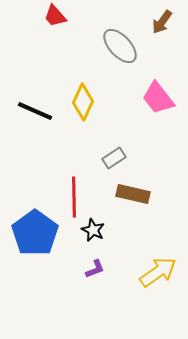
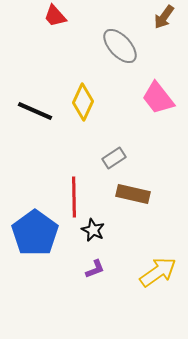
brown arrow: moved 2 px right, 5 px up
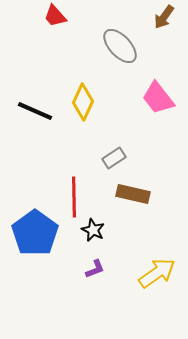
yellow arrow: moved 1 px left, 1 px down
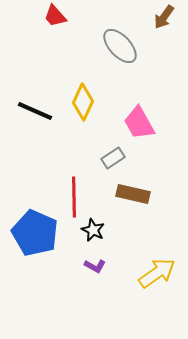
pink trapezoid: moved 19 px left, 25 px down; rotated 9 degrees clockwise
gray rectangle: moved 1 px left
blue pentagon: rotated 12 degrees counterclockwise
purple L-shape: moved 3 px up; rotated 50 degrees clockwise
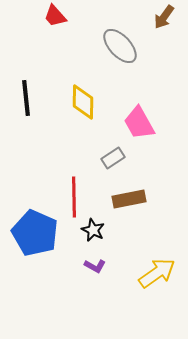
yellow diamond: rotated 24 degrees counterclockwise
black line: moved 9 px left, 13 px up; rotated 60 degrees clockwise
brown rectangle: moved 4 px left, 5 px down; rotated 24 degrees counterclockwise
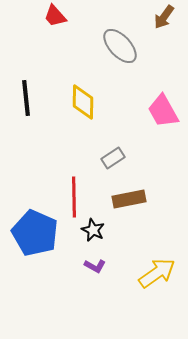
pink trapezoid: moved 24 px right, 12 px up
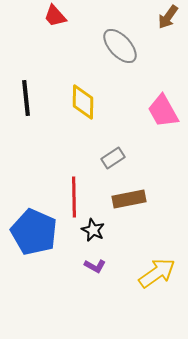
brown arrow: moved 4 px right
blue pentagon: moved 1 px left, 1 px up
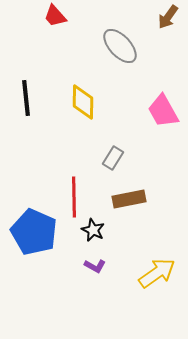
gray rectangle: rotated 25 degrees counterclockwise
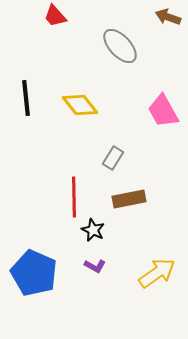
brown arrow: rotated 75 degrees clockwise
yellow diamond: moved 3 px left, 3 px down; rotated 39 degrees counterclockwise
blue pentagon: moved 41 px down
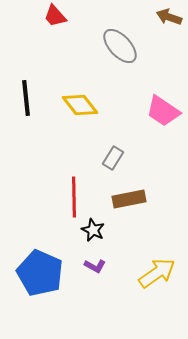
brown arrow: moved 1 px right
pink trapezoid: rotated 27 degrees counterclockwise
blue pentagon: moved 6 px right
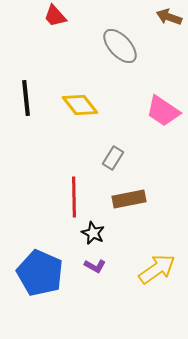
black star: moved 3 px down
yellow arrow: moved 4 px up
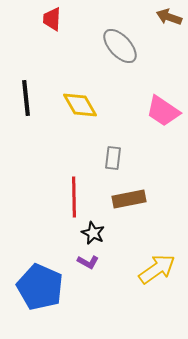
red trapezoid: moved 3 px left, 3 px down; rotated 45 degrees clockwise
yellow diamond: rotated 9 degrees clockwise
gray rectangle: rotated 25 degrees counterclockwise
purple L-shape: moved 7 px left, 4 px up
blue pentagon: moved 14 px down
